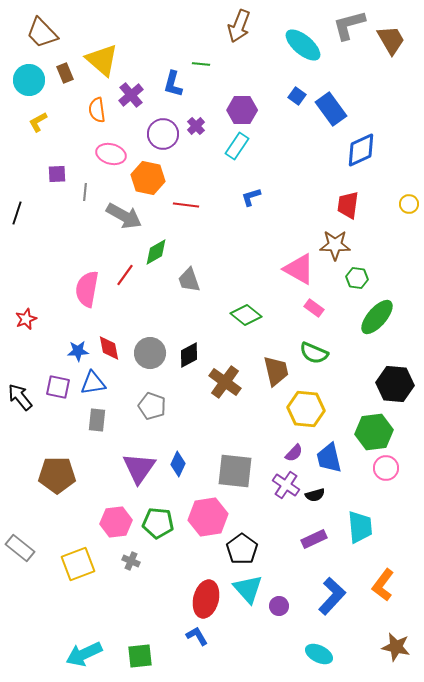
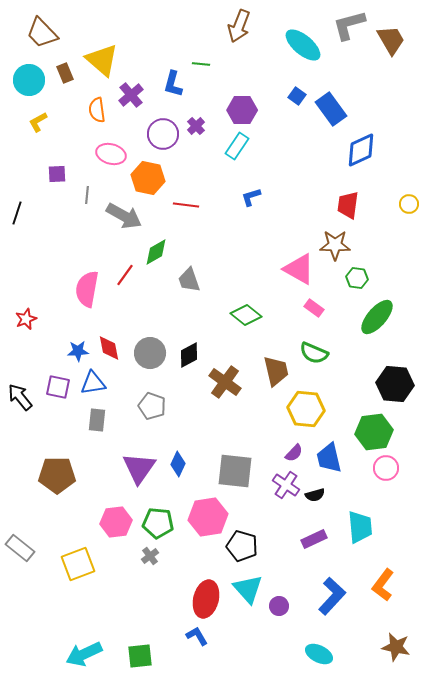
gray line at (85, 192): moved 2 px right, 3 px down
black pentagon at (242, 549): moved 3 px up; rotated 20 degrees counterclockwise
gray cross at (131, 561): moved 19 px right, 5 px up; rotated 30 degrees clockwise
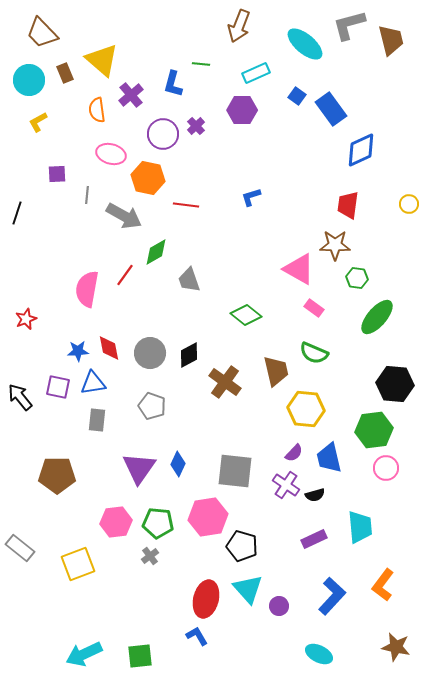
brown trapezoid at (391, 40): rotated 16 degrees clockwise
cyan ellipse at (303, 45): moved 2 px right, 1 px up
cyan rectangle at (237, 146): moved 19 px right, 73 px up; rotated 32 degrees clockwise
green hexagon at (374, 432): moved 2 px up
